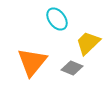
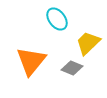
orange triangle: moved 1 px left, 1 px up
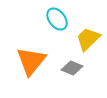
yellow trapezoid: moved 4 px up
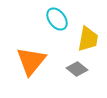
yellow trapezoid: rotated 144 degrees clockwise
gray diamond: moved 5 px right, 1 px down; rotated 15 degrees clockwise
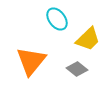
yellow trapezoid: rotated 36 degrees clockwise
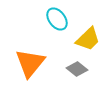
orange triangle: moved 1 px left, 2 px down
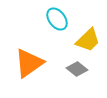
yellow trapezoid: moved 1 px down
orange triangle: moved 1 px left; rotated 16 degrees clockwise
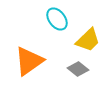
orange triangle: moved 2 px up
gray diamond: moved 1 px right
